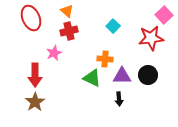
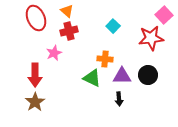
red ellipse: moved 5 px right
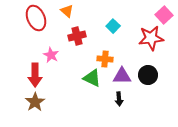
red cross: moved 8 px right, 5 px down
pink star: moved 3 px left, 2 px down; rotated 21 degrees counterclockwise
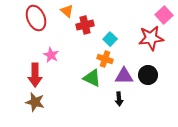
cyan square: moved 3 px left, 13 px down
red cross: moved 8 px right, 11 px up
orange cross: rotated 14 degrees clockwise
purple triangle: moved 2 px right
brown star: rotated 24 degrees counterclockwise
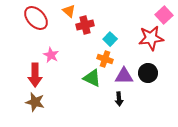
orange triangle: moved 2 px right
red ellipse: rotated 20 degrees counterclockwise
black circle: moved 2 px up
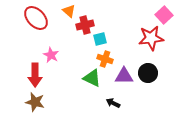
cyan square: moved 10 px left; rotated 32 degrees clockwise
black arrow: moved 6 px left, 4 px down; rotated 120 degrees clockwise
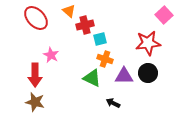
red star: moved 3 px left, 5 px down
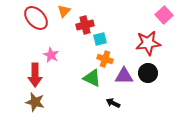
orange triangle: moved 5 px left; rotated 32 degrees clockwise
